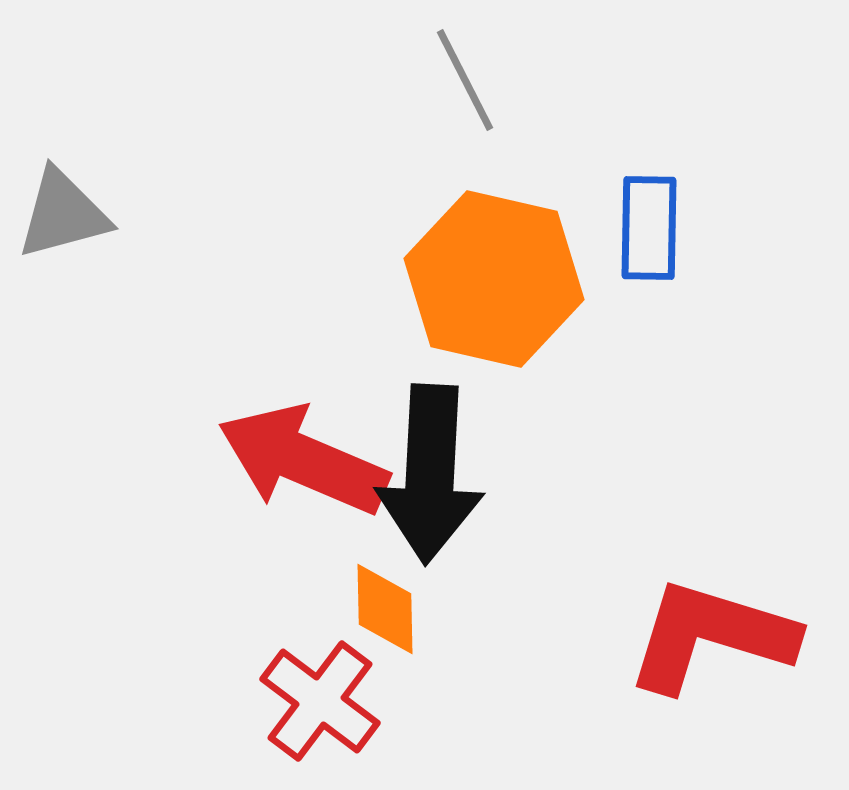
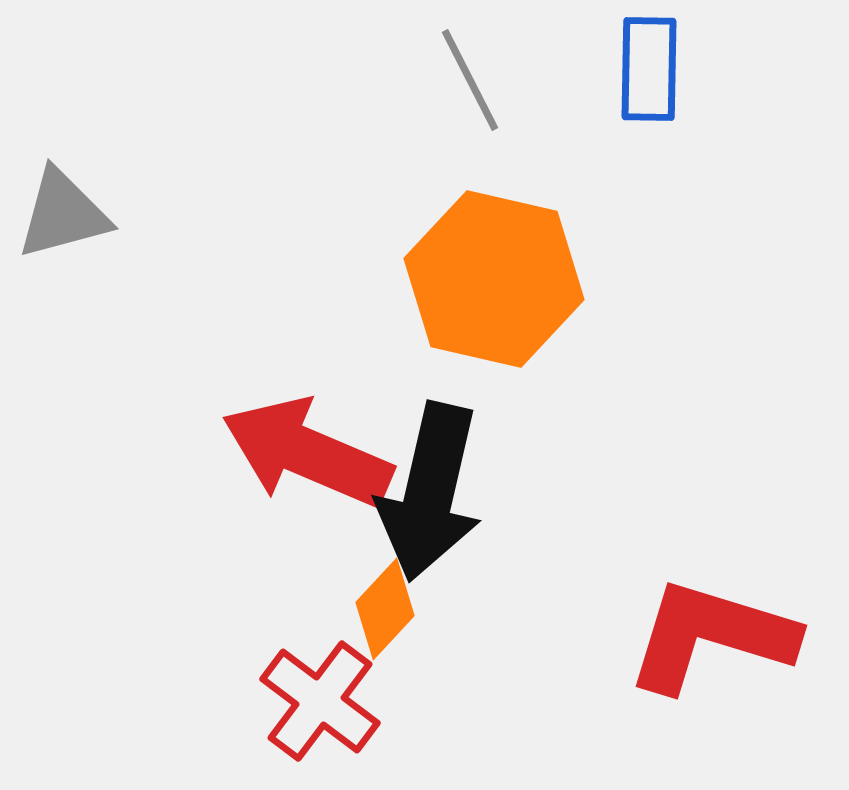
gray line: moved 5 px right
blue rectangle: moved 159 px up
red arrow: moved 4 px right, 7 px up
black arrow: moved 18 px down; rotated 10 degrees clockwise
orange diamond: rotated 44 degrees clockwise
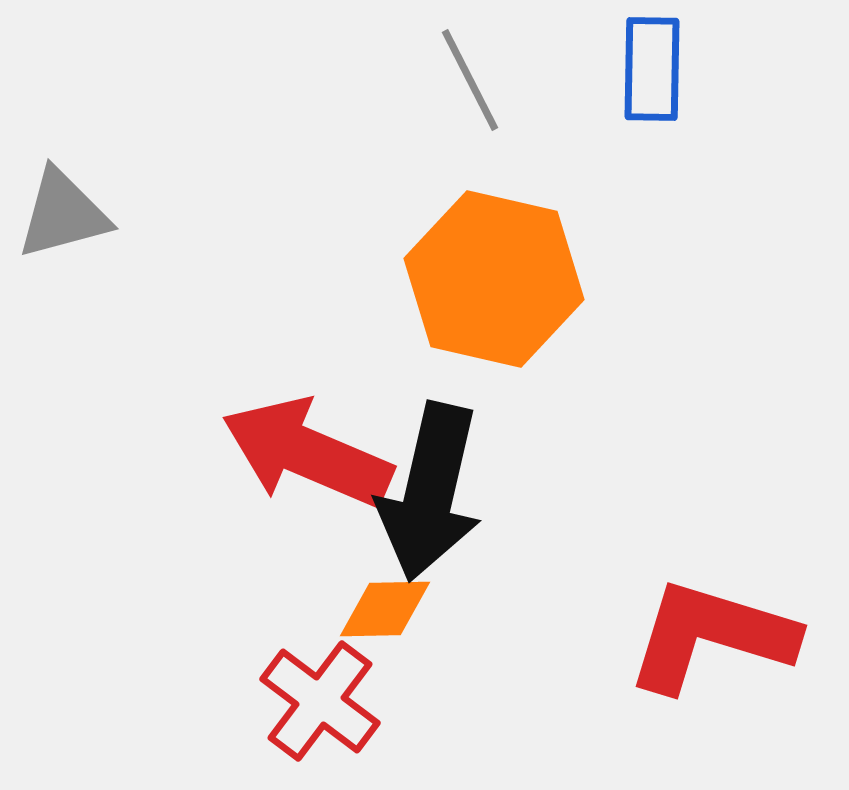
blue rectangle: moved 3 px right
orange diamond: rotated 46 degrees clockwise
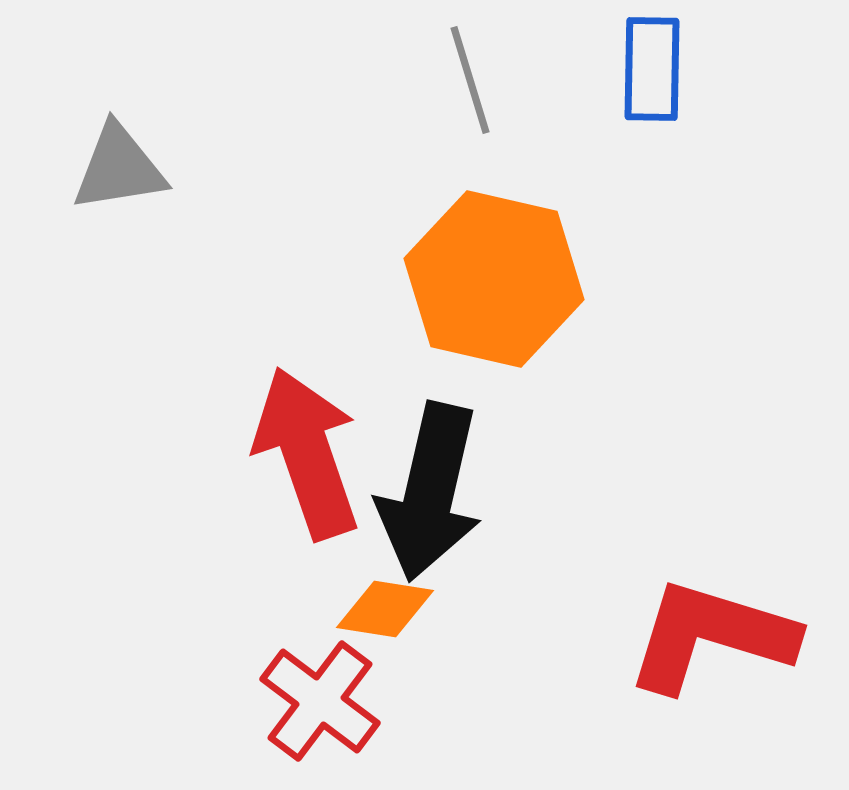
gray line: rotated 10 degrees clockwise
gray triangle: moved 56 px right, 46 px up; rotated 6 degrees clockwise
red arrow: rotated 48 degrees clockwise
orange diamond: rotated 10 degrees clockwise
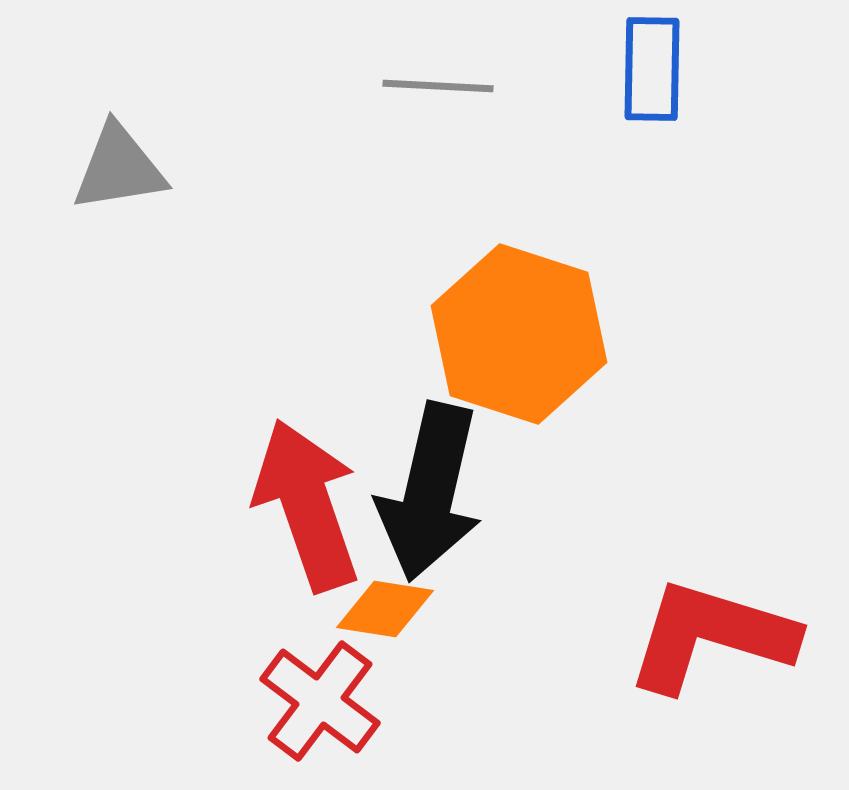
gray line: moved 32 px left, 6 px down; rotated 70 degrees counterclockwise
orange hexagon: moved 25 px right, 55 px down; rotated 5 degrees clockwise
red arrow: moved 52 px down
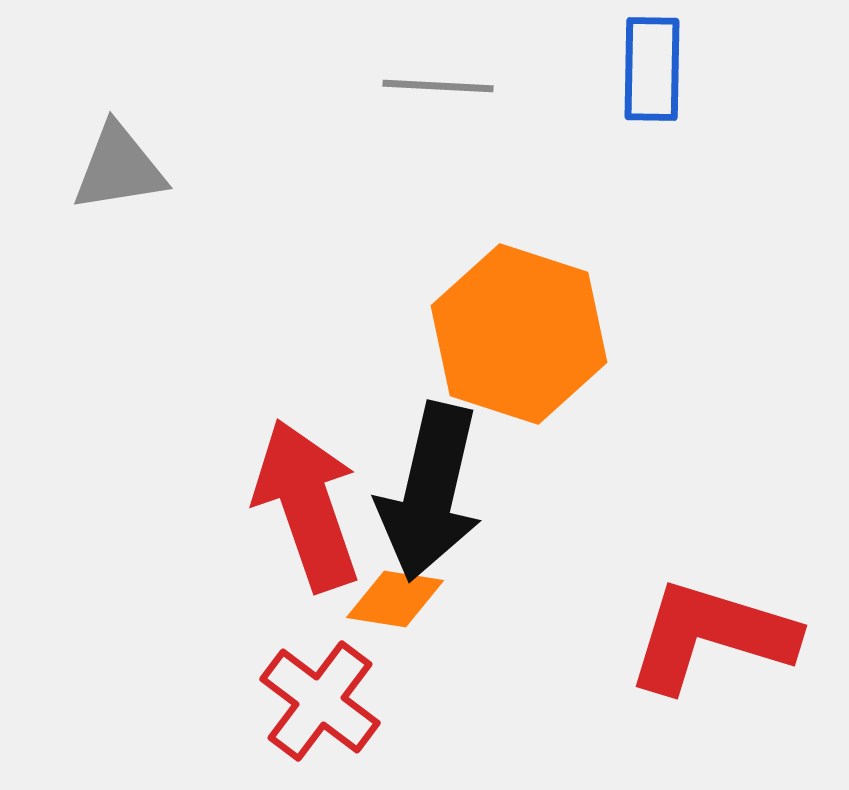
orange diamond: moved 10 px right, 10 px up
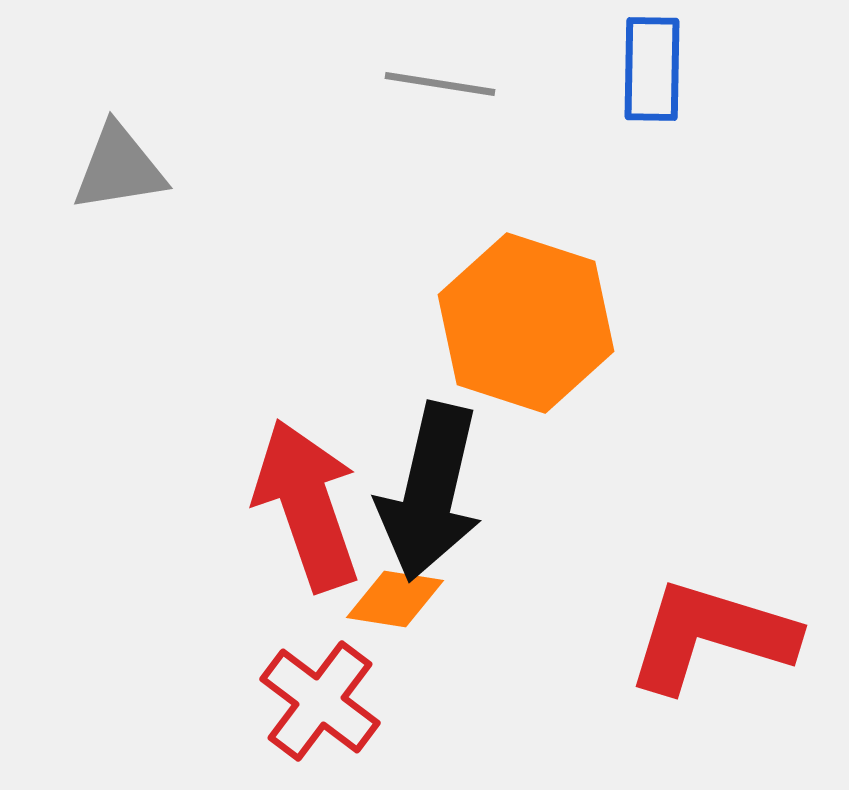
gray line: moved 2 px right, 2 px up; rotated 6 degrees clockwise
orange hexagon: moved 7 px right, 11 px up
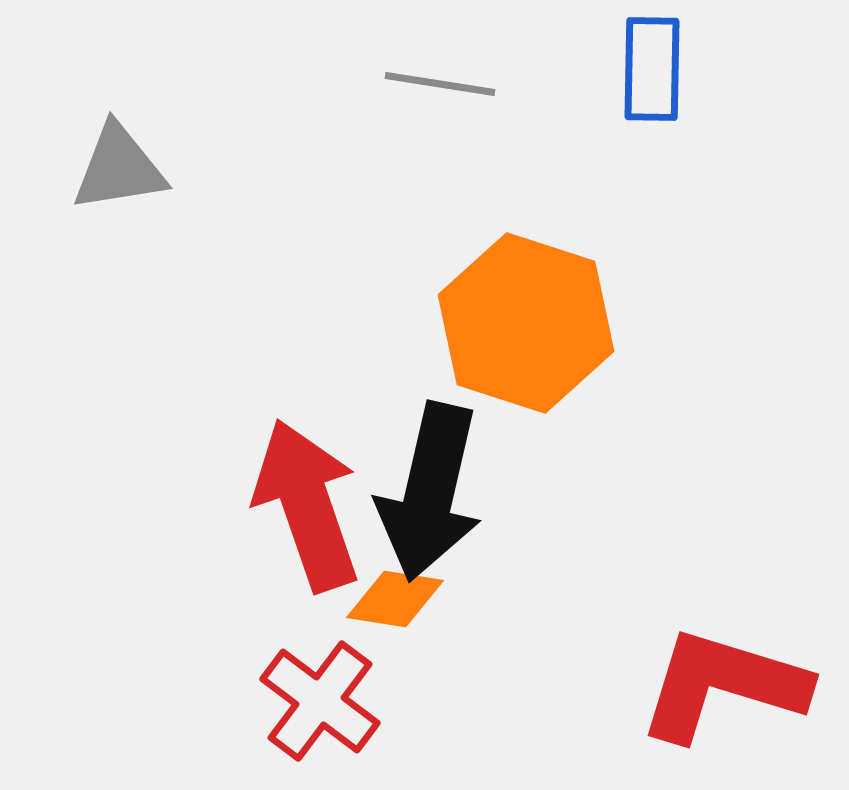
red L-shape: moved 12 px right, 49 px down
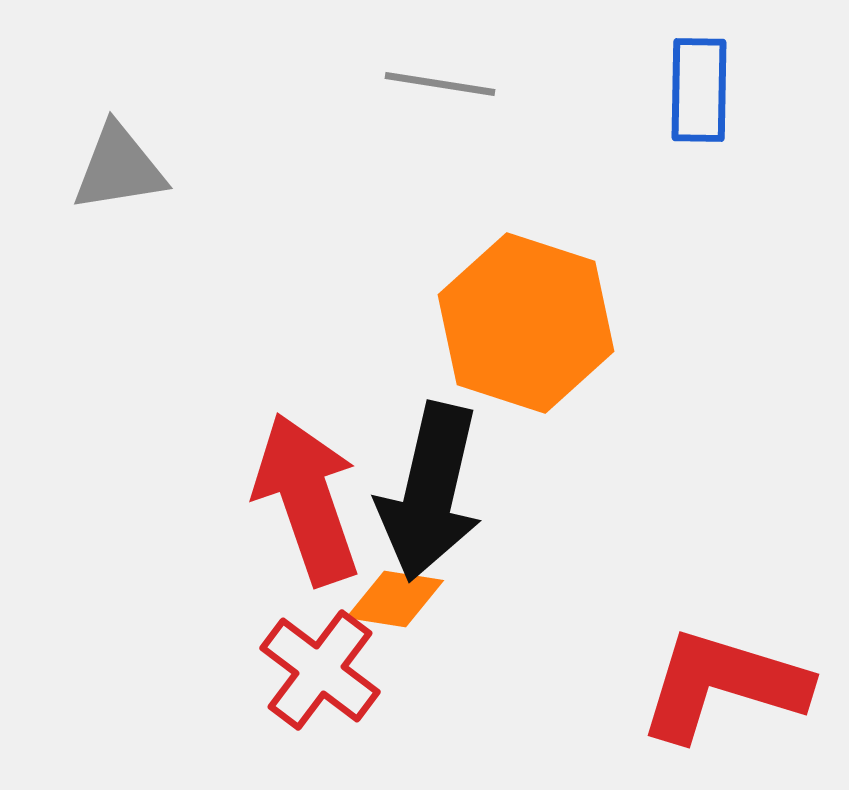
blue rectangle: moved 47 px right, 21 px down
red arrow: moved 6 px up
red cross: moved 31 px up
